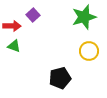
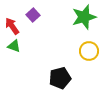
red arrow: rotated 126 degrees counterclockwise
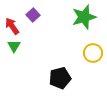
green triangle: rotated 40 degrees clockwise
yellow circle: moved 4 px right, 2 px down
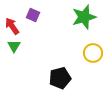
purple square: rotated 24 degrees counterclockwise
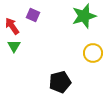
green star: moved 1 px up
black pentagon: moved 4 px down
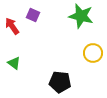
green star: moved 3 px left; rotated 30 degrees clockwise
green triangle: moved 17 px down; rotated 24 degrees counterclockwise
black pentagon: rotated 20 degrees clockwise
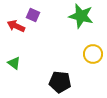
red arrow: moved 4 px right; rotated 30 degrees counterclockwise
yellow circle: moved 1 px down
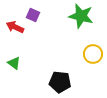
red arrow: moved 1 px left, 1 px down
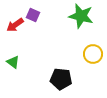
red arrow: moved 2 px up; rotated 60 degrees counterclockwise
green triangle: moved 1 px left, 1 px up
black pentagon: moved 1 px right, 3 px up
